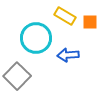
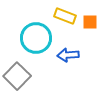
yellow rectangle: rotated 10 degrees counterclockwise
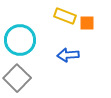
orange square: moved 3 px left, 1 px down
cyan circle: moved 16 px left, 2 px down
gray square: moved 2 px down
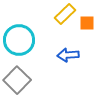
yellow rectangle: moved 2 px up; rotated 65 degrees counterclockwise
cyan circle: moved 1 px left
gray square: moved 2 px down
